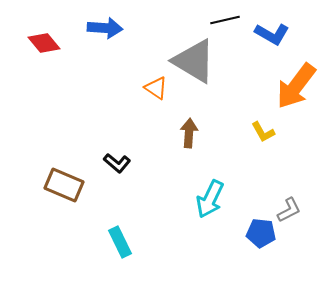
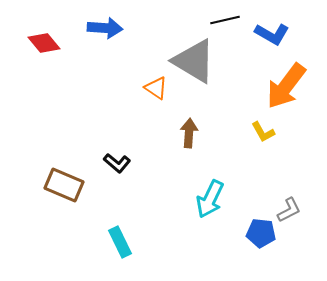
orange arrow: moved 10 px left
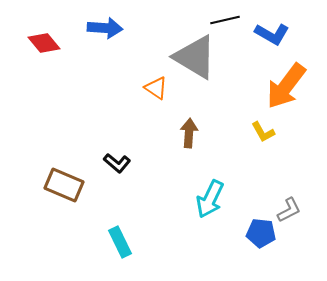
gray triangle: moved 1 px right, 4 px up
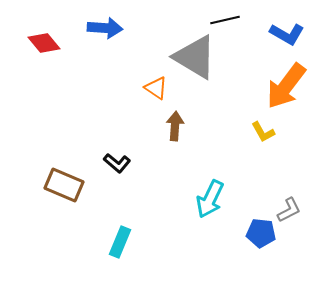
blue L-shape: moved 15 px right
brown arrow: moved 14 px left, 7 px up
cyan rectangle: rotated 48 degrees clockwise
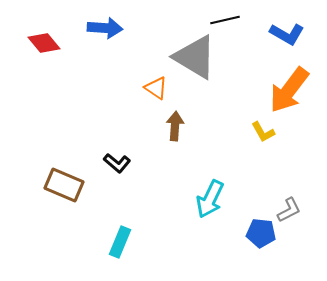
orange arrow: moved 3 px right, 4 px down
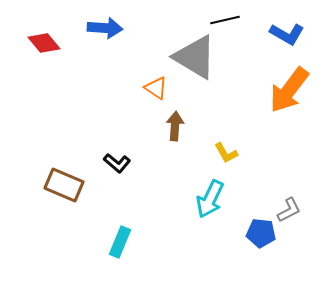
yellow L-shape: moved 37 px left, 21 px down
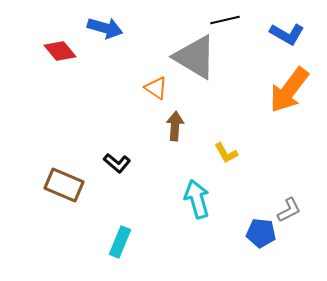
blue arrow: rotated 12 degrees clockwise
red diamond: moved 16 px right, 8 px down
cyan arrow: moved 13 px left; rotated 138 degrees clockwise
